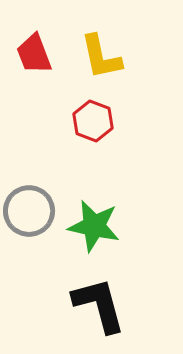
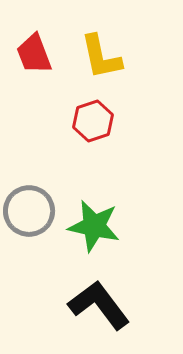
red hexagon: rotated 21 degrees clockwise
black L-shape: rotated 22 degrees counterclockwise
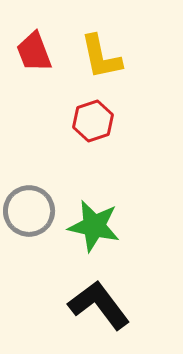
red trapezoid: moved 2 px up
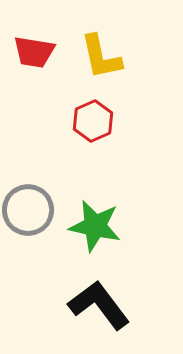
red trapezoid: rotated 60 degrees counterclockwise
red hexagon: rotated 6 degrees counterclockwise
gray circle: moved 1 px left, 1 px up
green star: moved 1 px right
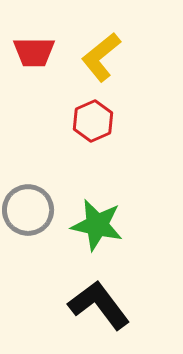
red trapezoid: rotated 9 degrees counterclockwise
yellow L-shape: rotated 63 degrees clockwise
green star: moved 2 px right, 1 px up
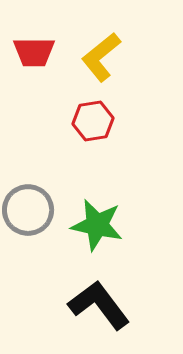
red hexagon: rotated 15 degrees clockwise
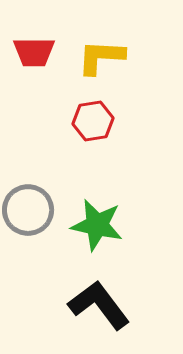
yellow L-shape: rotated 42 degrees clockwise
